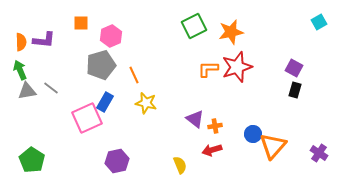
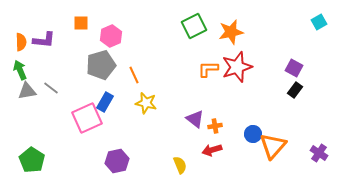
black rectangle: rotated 21 degrees clockwise
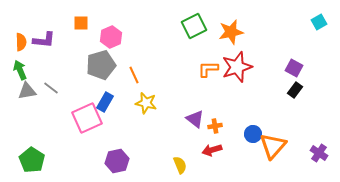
pink hexagon: moved 1 px down
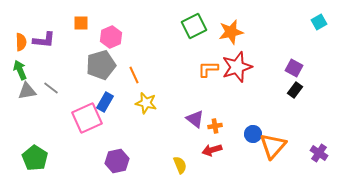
green pentagon: moved 3 px right, 2 px up
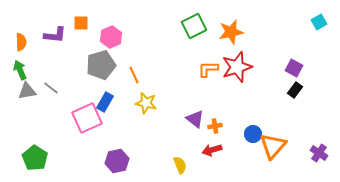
purple L-shape: moved 11 px right, 5 px up
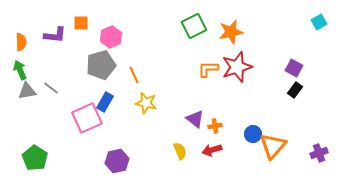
purple cross: rotated 36 degrees clockwise
yellow semicircle: moved 14 px up
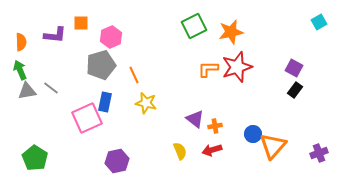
blue rectangle: rotated 18 degrees counterclockwise
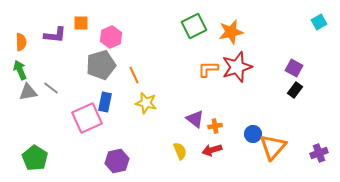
gray triangle: moved 1 px right, 1 px down
orange triangle: moved 1 px down
